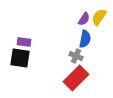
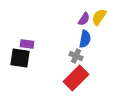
purple rectangle: moved 3 px right, 2 px down
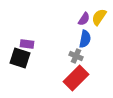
black square: rotated 10 degrees clockwise
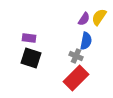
blue semicircle: moved 1 px right, 2 px down
purple rectangle: moved 2 px right, 6 px up
black square: moved 11 px right
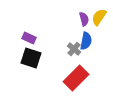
purple semicircle: rotated 48 degrees counterclockwise
purple rectangle: rotated 16 degrees clockwise
gray cross: moved 2 px left, 7 px up; rotated 16 degrees clockwise
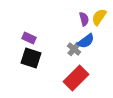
blue semicircle: rotated 42 degrees clockwise
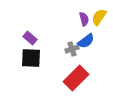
purple rectangle: moved 1 px right; rotated 16 degrees clockwise
gray cross: moved 2 px left; rotated 32 degrees clockwise
black square: rotated 15 degrees counterclockwise
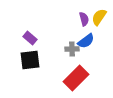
gray cross: rotated 16 degrees clockwise
black square: moved 1 px left, 2 px down; rotated 10 degrees counterclockwise
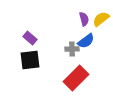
yellow semicircle: moved 2 px right, 2 px down; rotated 18 degrees clockwise
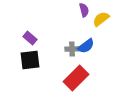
purple semicircle: moved 9 px up
blue semicircle: moved 5 px down
